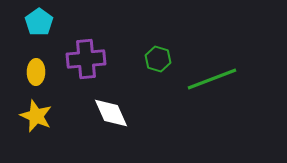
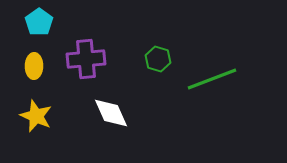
yellow ellipse: moved 2 px left, 6 px up
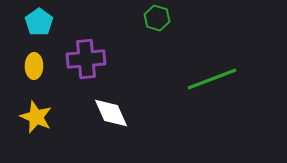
green hexagon: moved 1 px left, 41 px up
yellow star: moved 1 px down
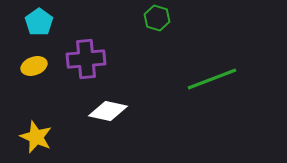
yellow ellipse: rotated 70 degrees clockwise
white diamond: moved 3 px left, 2 px up; rotated 54 degrees counterclockwise
yellow star: moved 20 px down
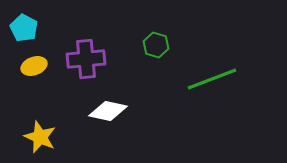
green hexagon: moved 1 px left, 27 px down
cyan pentagon: moved 15 px left, 6 px down; rotated 8 degrees counterclockwise
yellow star: moved 4 px right
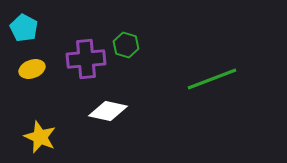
green hexagon: moved 30 px left
yellow ellipse: moved 2 px left, 3 px down
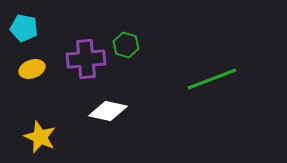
cyan pentagon: rotated 16 degrees counterclockwise
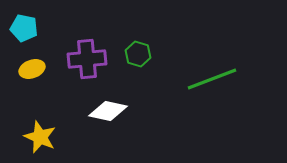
green hexagon: moved 12 px right, 9 px down
purple cross: moved 1 px right
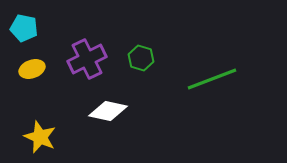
green hexagon: moved 3 px right, 4 px down
purple cross: rotated 21 degrees counterclockwise
